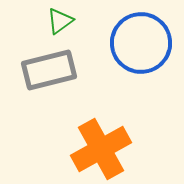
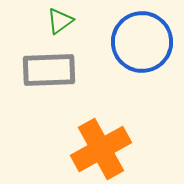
blue circle: moved 1 px right, 1 px up
gray rectangle: rotated 12 degrees clockwise
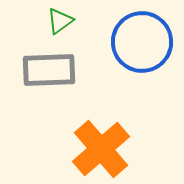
orange cross: rotated 12 degrees counterclockwise
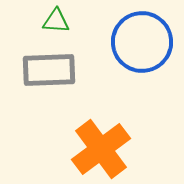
green triangle: moved 4 px left; rotated 40 degrees clockwise
orange cross: rotated 4 degrees clockwise
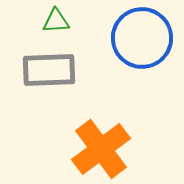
green triangle: rotated 8 degrees counterclockwise
blue circle: moved 4 px up
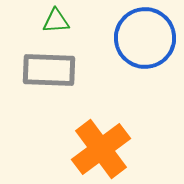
blue circle: moved 3 px right
gray rectangle: rotated 4 degrees clockwise
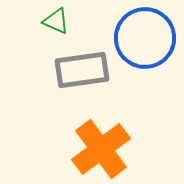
green triangle: rotated 28 degrees clockwise
gray rectangle: moved 33 px right; rotated 10 degrees counterclockwise
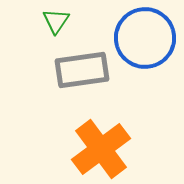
green triangle: rotated 40 degrees clockwise
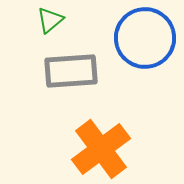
green triangle: moved 6 px left, 1 px up; rotated 16 degrees clockwise
gray rectangle: moved 11 px left, 1 px down; rotated 4 degrees clockwise
